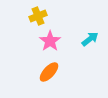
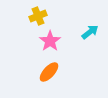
cyan arrow: moved 7 px up
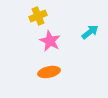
pink star: rotated 10 degrees counterclockwise
orange ellipse: rotated 35 degrees clockwise
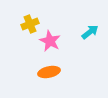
yellow cross: moved 8 px left, 8 px down
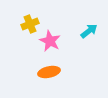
cyan arrow: moved 1 px left, 1 px up
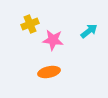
pink star: moved 3 px right, 1 px up; rotated 20 degrees counterclockwise
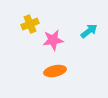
pink star: rotated 15 degrees counterclockwise
orange ellipse: moved 6 px right, 1 px up
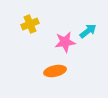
cyan arrow: moved 1 px left
pink star: moved 12 px right, 2 px down
